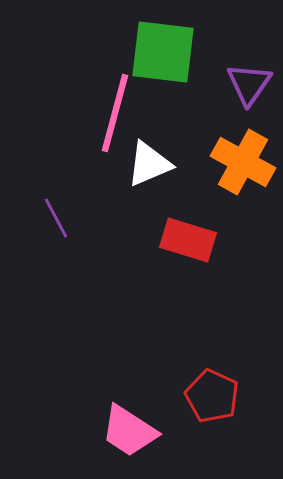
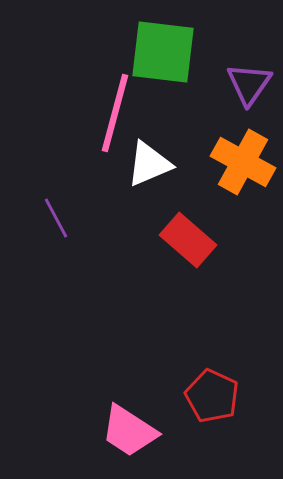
red rectangle: rotated 24 degrees clockwise
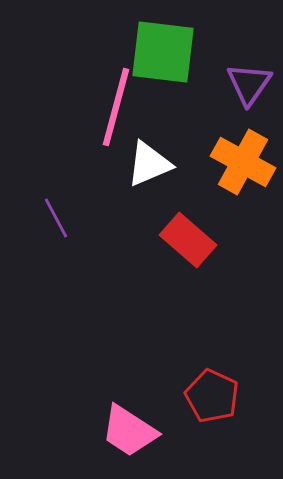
pink line: moved 1 px right, 6 px up
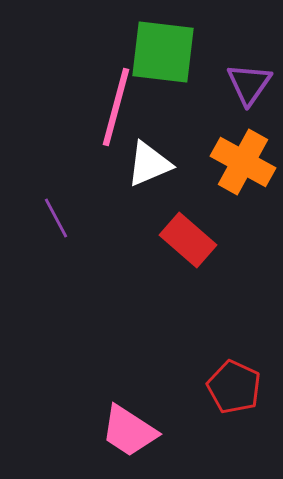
red pentagon: moved 22 px right, 9 px up
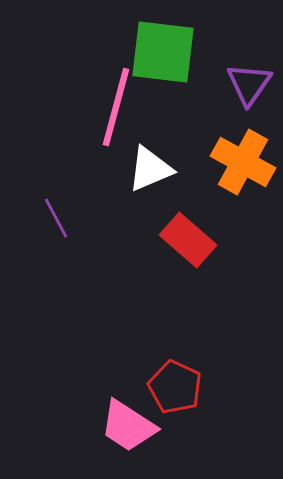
white triangle: moved 1 px right, 5 px down
red pentagon: moved 59 px left
pink trapezoid: moved 1 px left, 5 px up
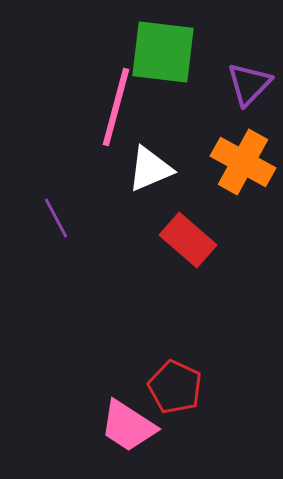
purple triangle: rotated 9 degrees clockwise
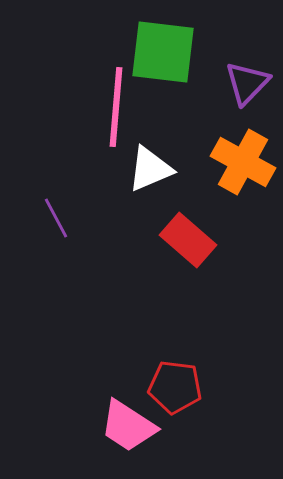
purple triangle: moved 2 px left, 1 px up
pink line: rotated 10 degrees counterclockwise
red pentagon: rotated 18 degrees counterclockwise
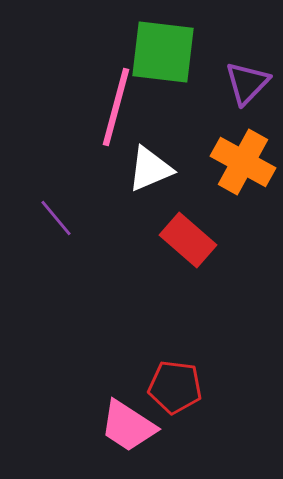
pink line: rotated 10 degrees clockwise
purple line: rotated 12 degrees counterclockwise
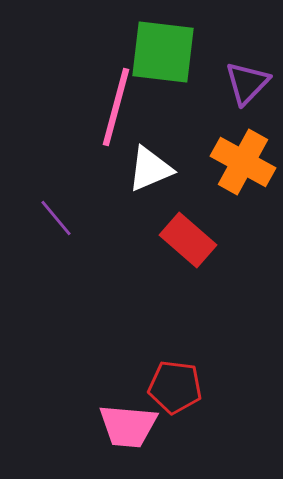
pink trapezoid: rotated 28 degrees counterclockwise
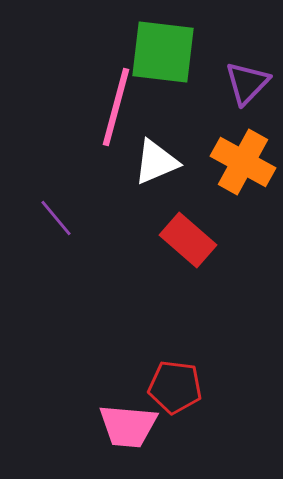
white triangle: moved 6 px right, 7 px up
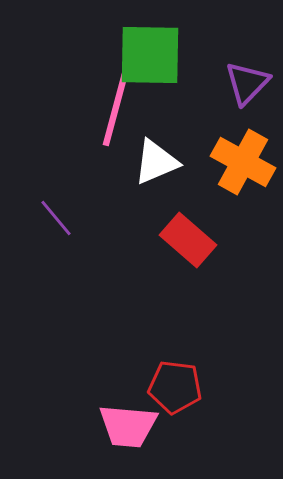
green square: moved 13 px left, 3 px down; rotated 6 degrees counterclockwise
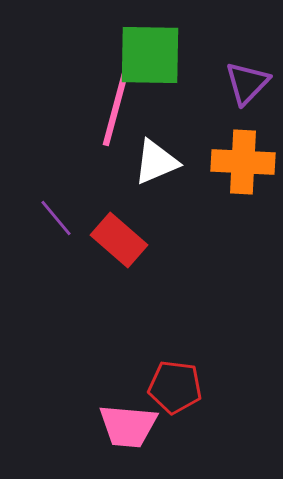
orange cross: rotated 26 degrees counterclockwise
red rectangle: moved 69 px left
